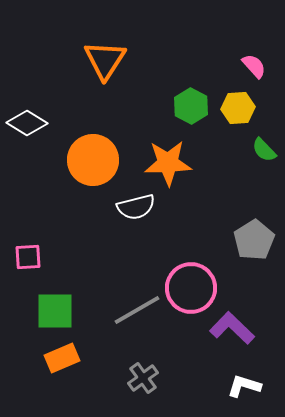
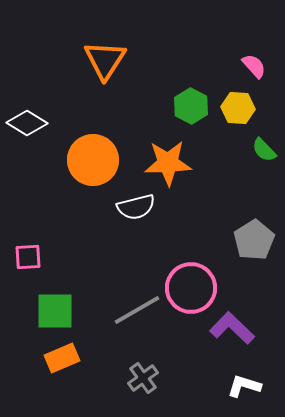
yellow hexagon: rotated 8 degrees clockwise
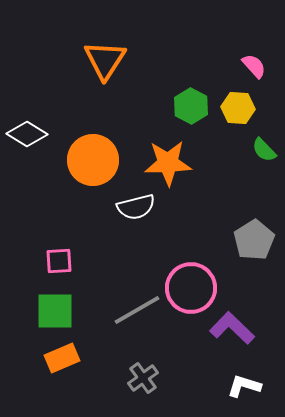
white diamond: moved 11 px down
pink square: moved 31 px right, 4 px down
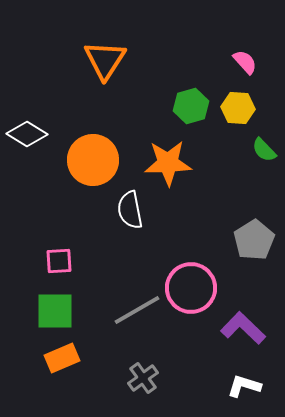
pink semicircle: moved 9 px left, 4 px up
green hexagon: rotated 16 degrees clockwise
white semicircle: moved 6 px left, 3 px down; rotated 93 degrees clockwise
purple L-shape: moved 11 px right
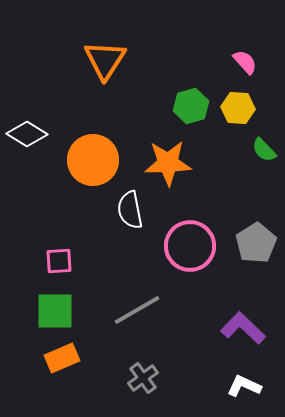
gray pentagon: moved 2 px right, 3 px down
pink circle: moved 1 px left, 42 px up
white L-shape: rotated 8 degrees clockwise
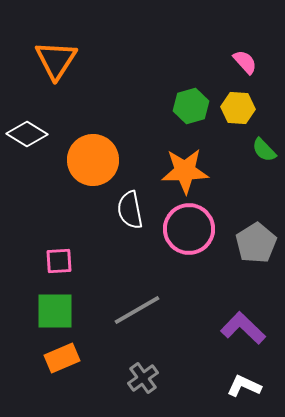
orange triangle: moved 49 px left
orange star: moved 17 px right, 8 px down
pink circle: moved 1 px left, 17 px up
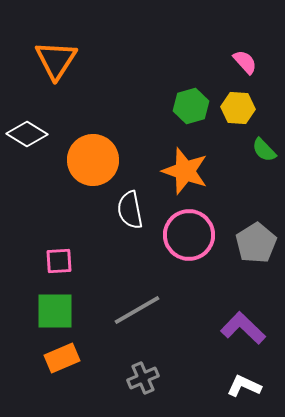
orange star: rotated 21 degrees clockwise
pink circle: moved 6 px down
gray cross: rotated 12 degrees clockwise
